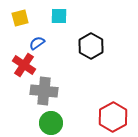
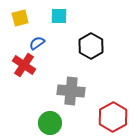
gray cross: moved 27 px right
green circle: moved 1 px left
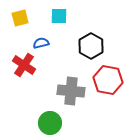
blue semicircle: moved 4 px right; rotated 21 degrees clockwise
red hexagon: moved 5 px left, 37 px up; rotated 20 degrees counterclockwise
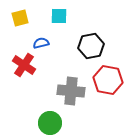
black hexagon: rotated 20 degrees clockwise
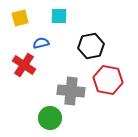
green circle: moved 5 px up
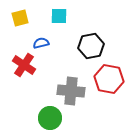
red hexagon: moved 1 px right, 1 px up
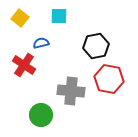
yellow square: rotated 36 degrees counterclockwise
black hexagon: moved 5 px right
green circle: moved 9 px left, 3 px up
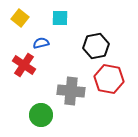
cyan square: moved 1 px right, 2 px down
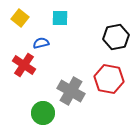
black hexagon: moved 20 px right, 9 px up
gray cross: rotated 24 degrees clockwise
green circle: moved 2 px right, 2 px up
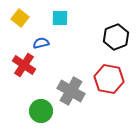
black hexagon: rotated 10 degrees counterclockwise
green circle: moved 2 px left, 2 px up
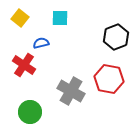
green circle: moved 11 px left, 1 px down
